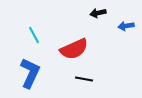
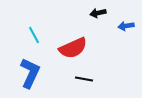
red semicircle: moved 1 px left, 1 px up
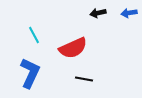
blue arrow: moved 3 px right, 13 px up
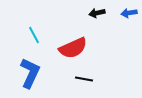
black arrow: moved 1 px left
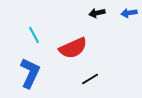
black line: moved 6 px right; rotated 42 degrees counterclockwise
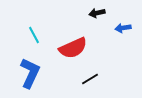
blue arrow: moved 6 px left, 15 px down
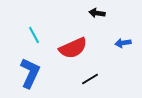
black arrow: rotated 21 degrees clockwise
blue arrow: moved 15 px down
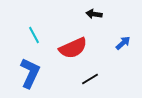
black arrow: moved 3 px left, 1 px down
blue arrow: rotated 147 degrees clockwise
